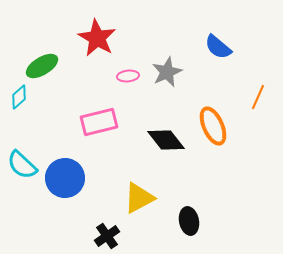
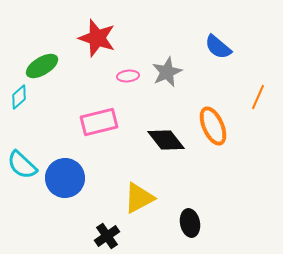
red star: rotated 12 degrees counterclockwise
black ellipse: moved 1 px right, 2 px down
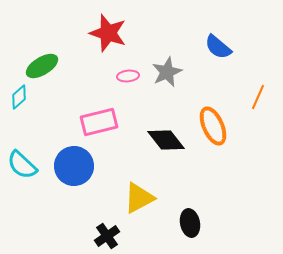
red star: moved 11 px right, 5 px up
blue circle: moved 9 px right, 12 px up
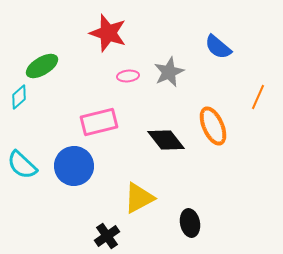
gray star: moved 2 px right
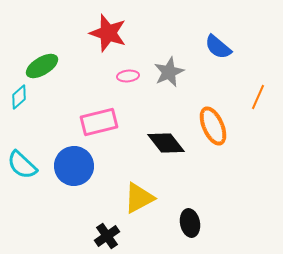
black diamond: moved 3 px down
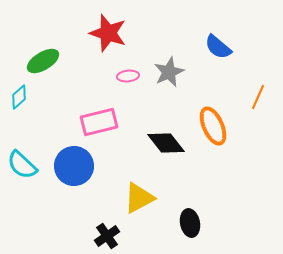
green ellipse: moved 1 px right, 5 px up
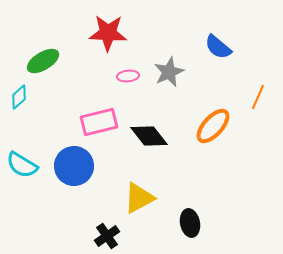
red star: rotated 15 degrees counterclockwise
orange ellipse: rotated 66 degrees clockwise
black diamond: moved 17 px left, 7 px up
cyan semicircle: rotated 12 degrees counterclockwise
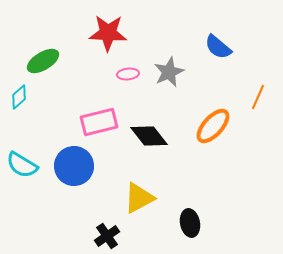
pink ellipse: moved 2 px up
